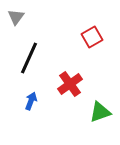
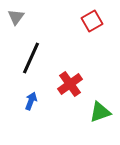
red square: moved 16 px up
black line: moved 2 px right
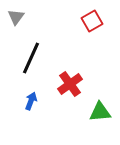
green triangle: rotated 15 degrees clockwise
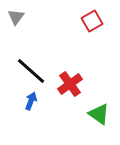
black line: moved 13 px down; rotated 72 degrees counterclockwise
green triangle: moved 1 px left, 2 px down; rotated 40 degrees clockwise
